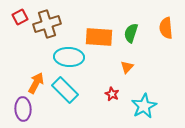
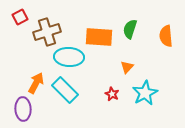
brown cross: moved 8 px down
orange semicircle: moved 8 px down
green semicircle: moved 1 px left, 4 px up
cyan star: moved 1 px right, 13 px up
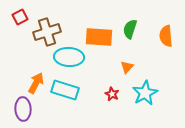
cyan rectangle: rotated 28 degrees counterclockwise
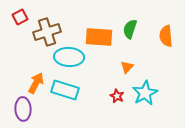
red star: moved 5 px right, 2 px down
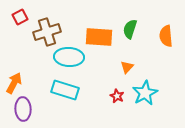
orange arrow: moved 22 px left
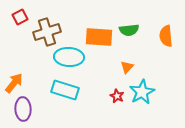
green semicircle: moved 1 px left, 1 px down; rotated 114 degrees counterclockwise
orange arrow: rotated 10 degrees clockwise
cyan star: moved 3 px left, 1 px up
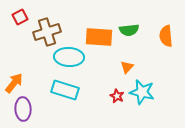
cyan star: rotated 30 degrees counterclockwise
